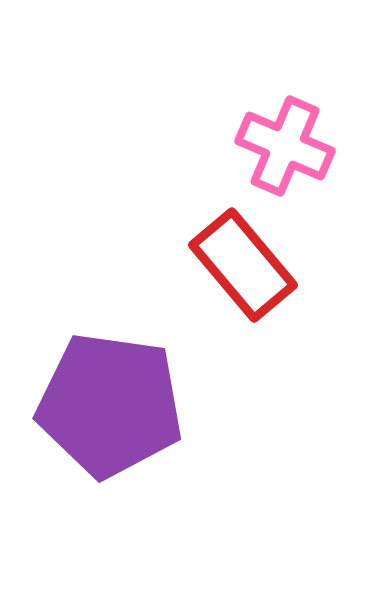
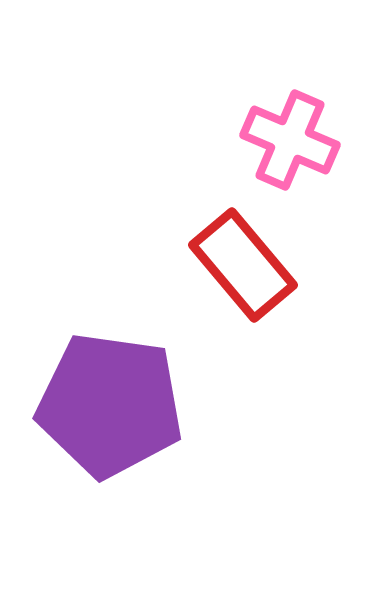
pink cross: moved 5 px right, 6 px up
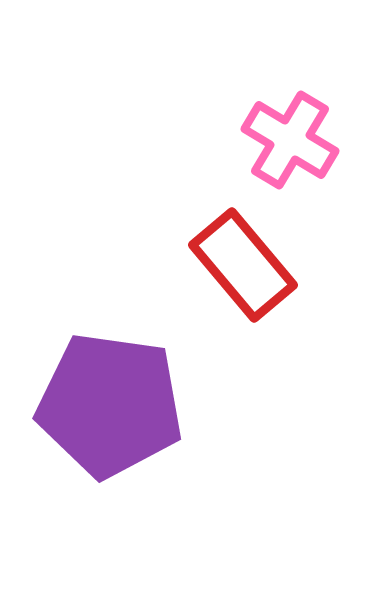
pink cross: rotated 8 degrees clockwise
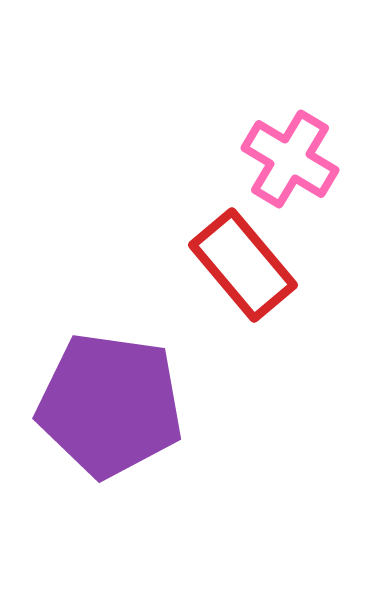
pink cross: moved 19 px down
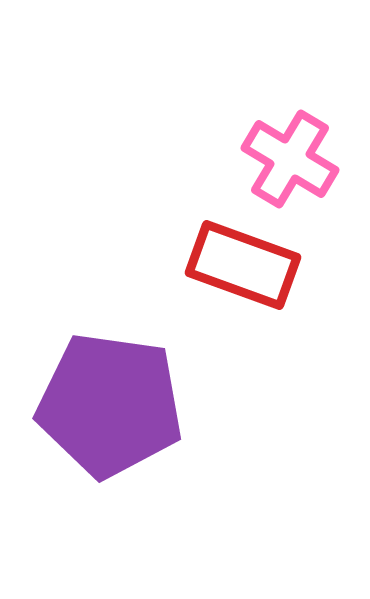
red rectangle: rotated 30 degrees counterclockwise
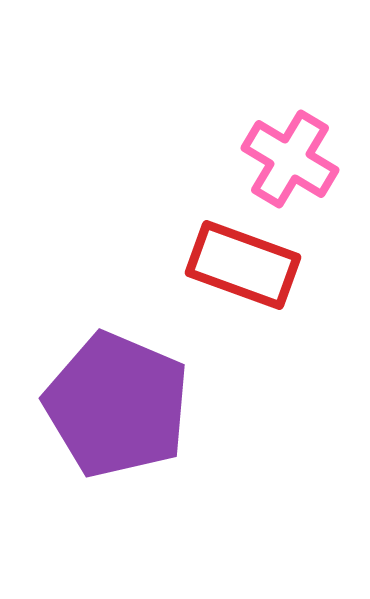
purple pentagon: moved 7 px right; rotated 15 degrees clockwise
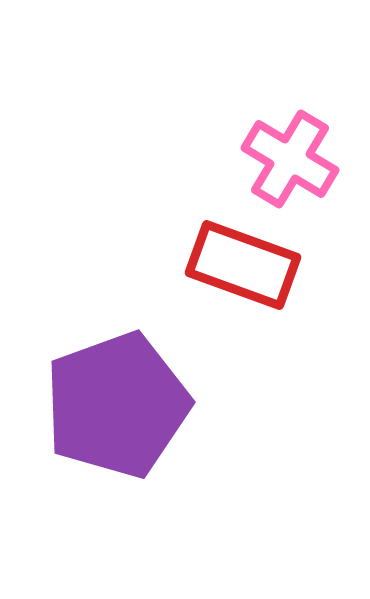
purple pentagon: rotated 29 degrees clockwise
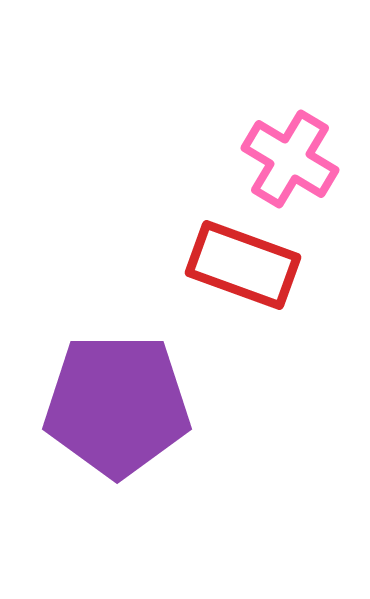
purple pentagon: rotated 20 degrees clockwise
